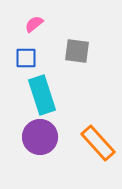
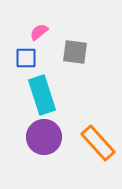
pink semicircle: moved 5 px right, 8 px down
gray square: moved 2 px left, 1 px down
purple circle: moved 4 px right
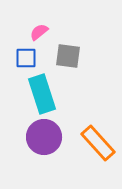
gray square: moved 7 px left, 4 px down
cyan rectangle: moved 1 px up
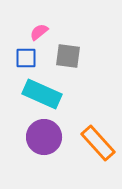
cyan rectangle: rotated 48 degrees counterclockwise
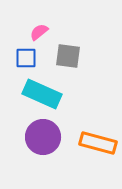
purple circle: moved 1 px left
orange rectangle: rotated 33 degrees counterclockwise
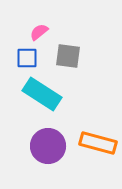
blue square: moved 1 px right
cyan rectangle: rotated 9 degrees clockwise
purple circle: moved 5 px right, 9 px down
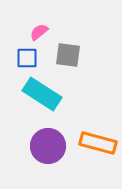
gray square: moved 1 px up
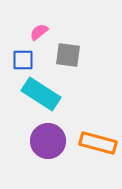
blue square: moved 4 px left, 2 px down
cyan rectangle: moved 1 px left
purple circle: moved 5 px up
